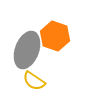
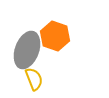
yellow semicircle: moved 2 px up; rotated 145 degrees counterclockwise
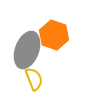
orange hexagon: moved 1 px left, 1 px up
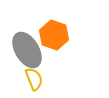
gray ellipse: rotated 51 degrees counterclockwise
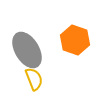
orange hexagon: moved 21 px right, 5 px down
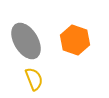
gray ellipse: moved 1 px left, 9 px up
